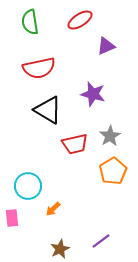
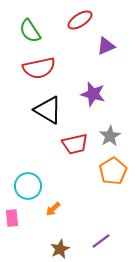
green semicircle: moved 9 px down; rotated 25 degrees counterclockwise
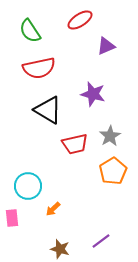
brown star: rotated 30 degrees counterclockwise
